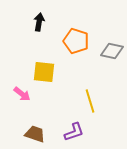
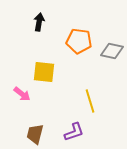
orange pentagon: moved 3 px right; rotated 10 degrees counterclockwise
brown trapezoid: rotated 95 degrees counterclockwise
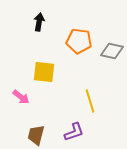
pink arrow: moved 1 px left, 3 px down
brown trapezoid: moved 1 px right, 1 px down
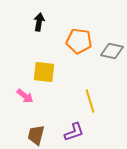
pink arrow: moved 4 px right, 1 px up
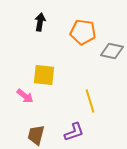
black arrow: moved 1 px right
orange pentagon: moved 4 px right, 9 px up
yellow square: moved 3 px down
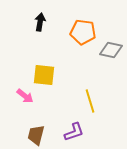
gray diamond: moved 1 px left, 1 px up
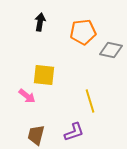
orange pentagon: rotated 15 degrees counterclockwise
pink arrow: moved 2 px right
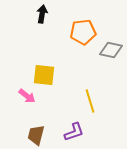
black arrow: moved 2 px right, 8 px up
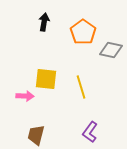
black arrow: moved 2 px right, 8 px down
orange pentagon: rotated 30 degrees counterclockwise
yellow square: moved 2 px right, 4 px down
pink arrow: moved 2 px left; rotated 36 degrees counterclockwise
yellow line: moved 9 px left, 14 px up
purple L-shape: moved 16 px right; rotated 145 degrees clockwise
